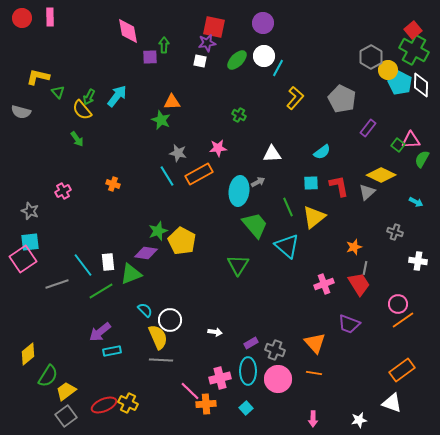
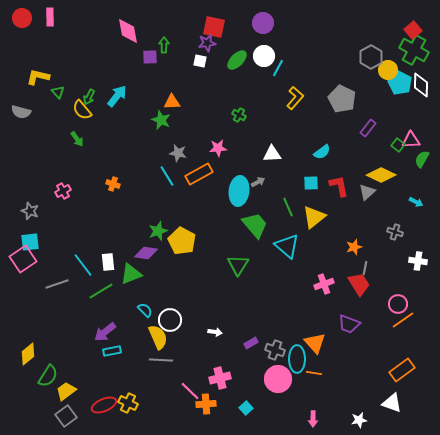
purple arrow at (100, 332): moved 5 px right
cyan ellipse at (248, 371): moved 49 px right, 12 px up
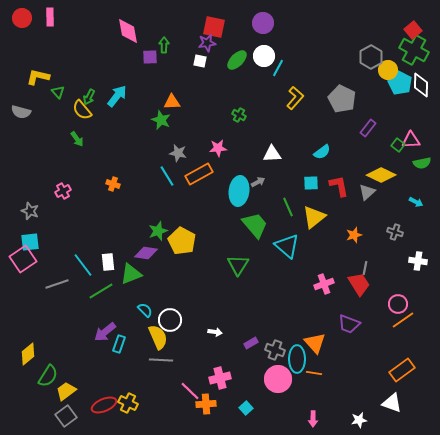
green semicircle at (422, 159): moved 4 px down; rotated 132 degrees counterclockwise
orange star at (354, 247): moved 12 px up
cyan rectangle at (112, 351): moved 7 px right, 7 px up; rotated 60 degrees counterclockwise
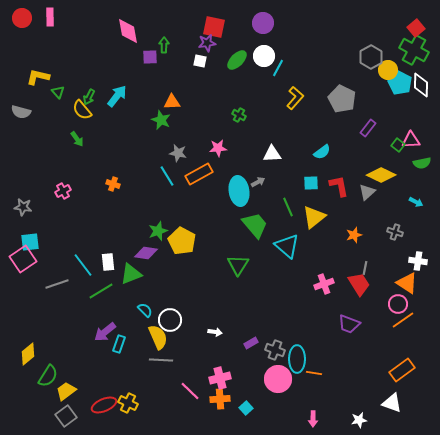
red square at (413, 30): moved 3 px right, 2 px up
cyan ellipse at (239, 191): rotated 16 degrees counterclockwise
gray star at (30, 211): moved 7 px left, 4 px up; rotated 12 degrees counterclockwise
orange triangle at (315, 343): moved 92 px right, 60 px up; rotated 15 degrees counterclockwise
orange cross at (206, 404): moved 14 px right, 5 px up
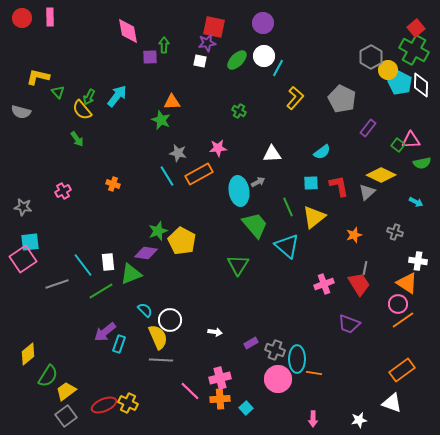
green cross at (239, 115): moved 4 px up
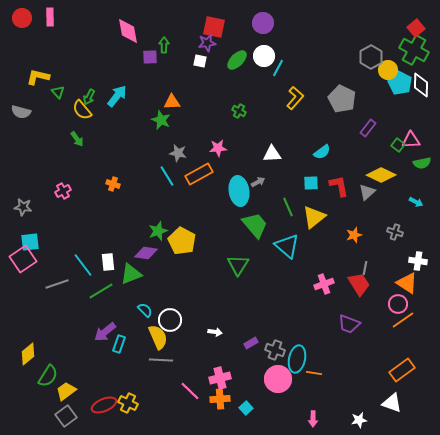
cyan ellipse at (297, 359): rotated 12 degrees clockwise
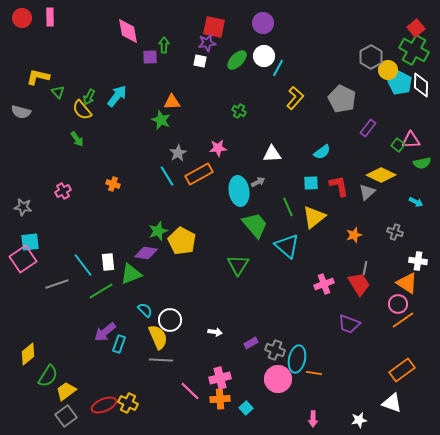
gray star at (178, 153): rotated 30 degrees clockwise
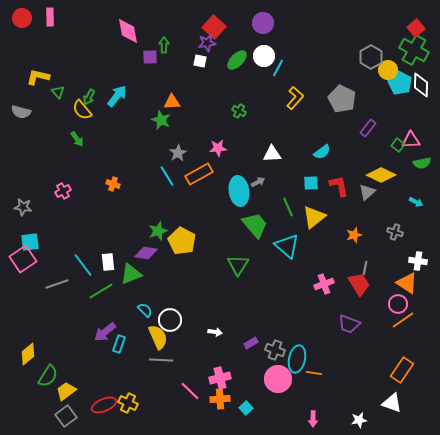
red square at (214, 27): rotated 30 degrees clockwise
orange rectangle at (402, 370): rotated 20 degrees counterclockwise
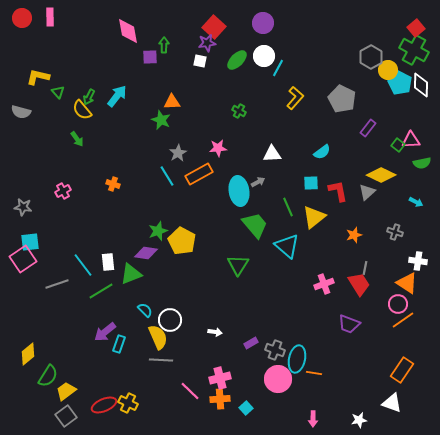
red L-shape at (339, 186): moved 1 px left, 5 px down
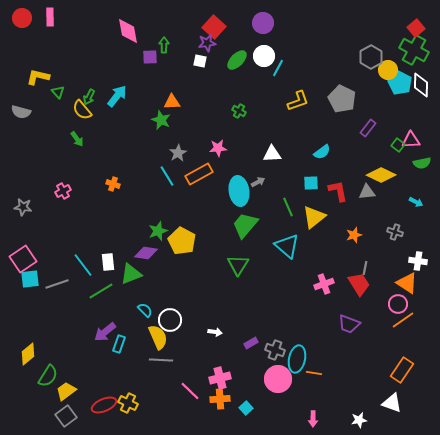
yellow L-shape at (295, 98): moved 3 px right, 3 px down; rotated 30 degrees clockwise
gray triangle at (367, 192): rotated 36 degrees clockwise
green trapezoid at (255, 225): moved 10 px left; rotated 100 degrees counterclockwise
cyan square at (30, 242): moved 37 px down
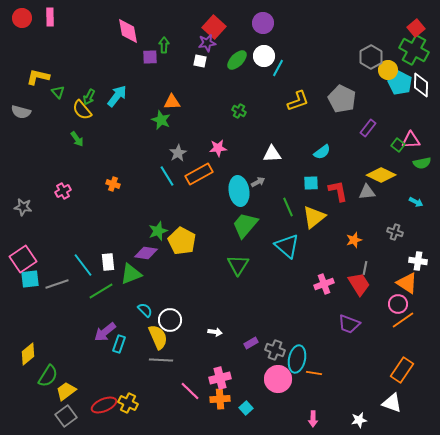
orange star at (354, 235): moved 5 px down
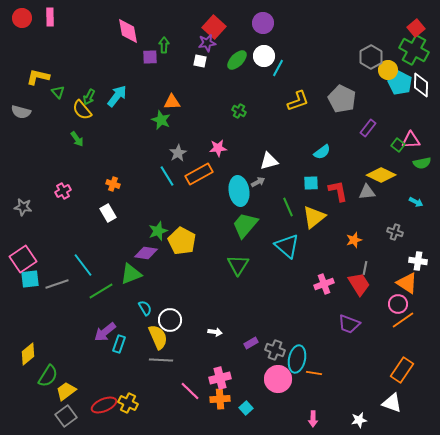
white triangle at (272, 154): moved 3 px left, 7 px down; rotated 12 degrees counterclockwise
white rectangle at (108, 262): moved 49 px up; rotated 24 degrees counterclockwise
cyan semicircle at (145, 310): moved 2 px up; rotated 14 degrees clockwise
